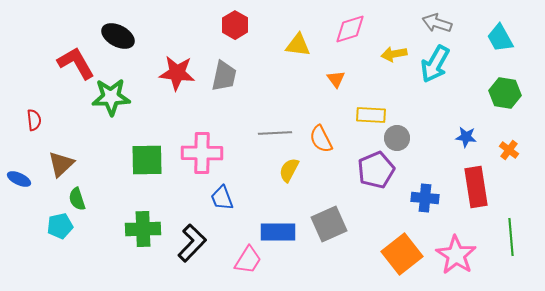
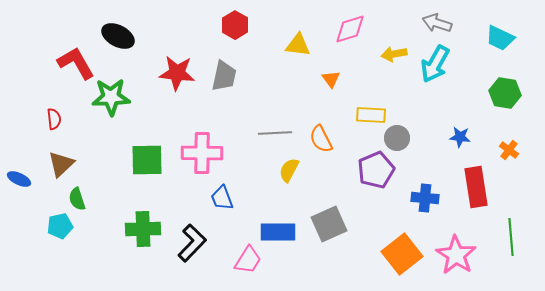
cyan trapezoid: rotated 36 degrees counterclockwise
orange triangle: moved 5 px left
red semicircle: moved 20 px right, 1 px up
blue star: moved 6 px left
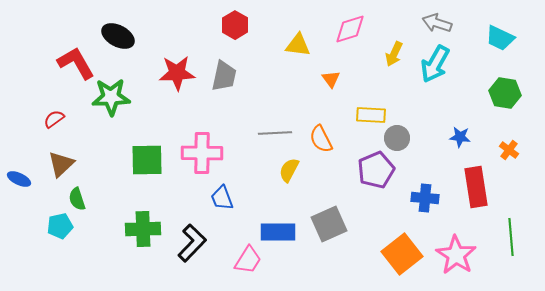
yellow arrow: rotated 55 degrees counterclockwise
red star: rotated 9 degrees counterclockwise
red semicircle: rotated 120 degrees counterclockwise
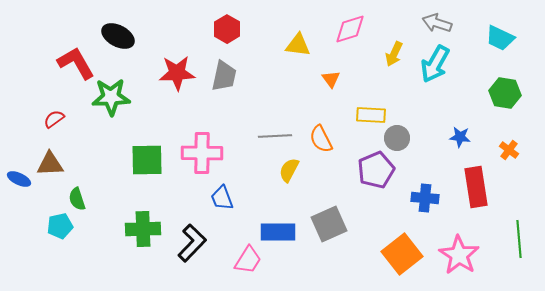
red hexagon: moved 8 px left, 4 px down
gray line: moved 3 px down
brown triangle: moved 11 px left; rotated 40 degrees clockwise
green line: moved 8 px right, 2 px down
pink star: moved 3 px right
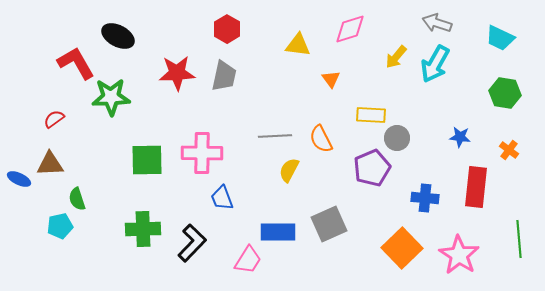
yellow arrow: moved 2 px right, 3 px down; rotated 15 degrees clockwise
purple pentagon: moved 4 px left, 2 px up
red rectangle: rotated 15 degrees clockwise
orange square: moved 6 px up; rotated 6 degrees counterclockwise
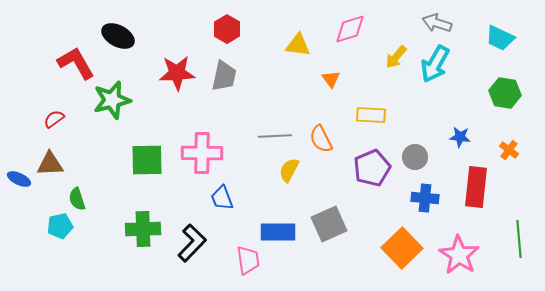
green star: moved 1 px right, 3 px down; rotated 12 degrees counterclockwise
gray circle: moved 18 px right, 19 px down
pink trapezoid: rotated 40 degrees counterclockwise
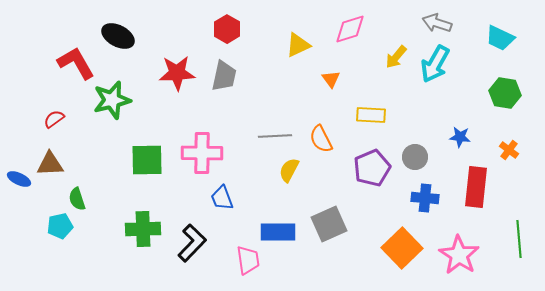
yellow triangle: rotated 32 degrees counterclockwise
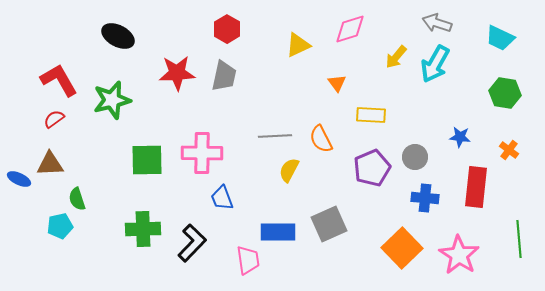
red L-shape: moved 17 px left, 17 px down
orange triangle: moved 6 px right, 4 px down
